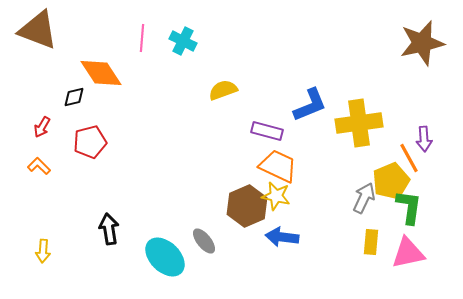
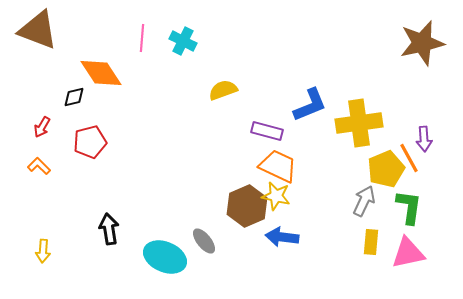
yellow pentagon: moved 5 px left, 12 px up
gray arrow: moved 3 px down
cyan ellipse: rotated 21 degrees counterclockwise
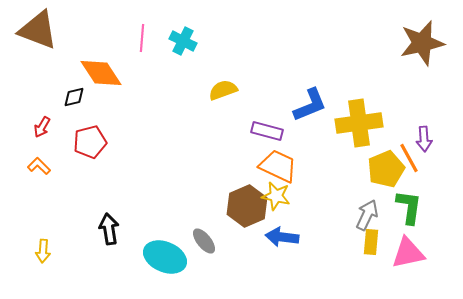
gray arrow: moved 3 px right, 14 px down
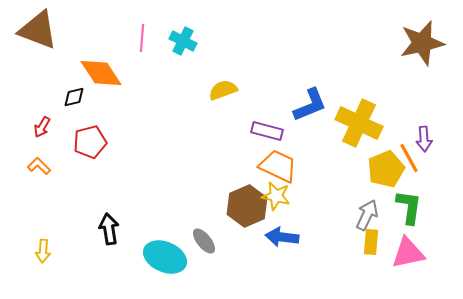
yellow cross: rotated 33 degrees clockwise
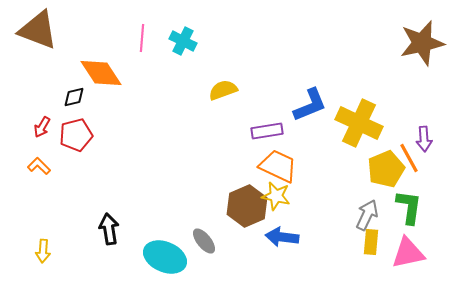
purple rectangle: rotated 24 degrees counterclockwise
red pentagon: moved 14 px left, 7 px up
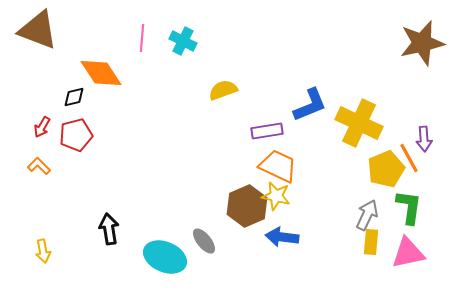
yellow arrow: rotated 15 degrees counterclockwise
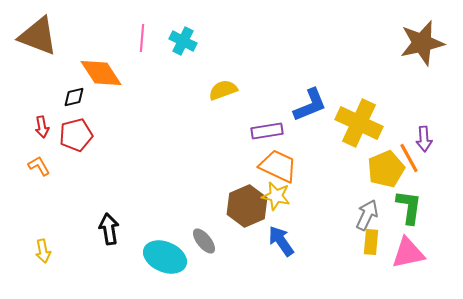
brown triangle: moved 6 px down
red arrow: rotated 40 degrees counterclockwise
orange L-shape: rotated 15 degrees clockwise
blue arrow: moved 1 px left, 4 px down; rotated 48 degrees clockwise
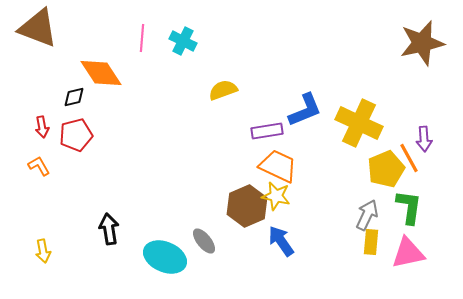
brown triangle: moved 8 px up
blue L-shape: moved 5 px left, 5 px down
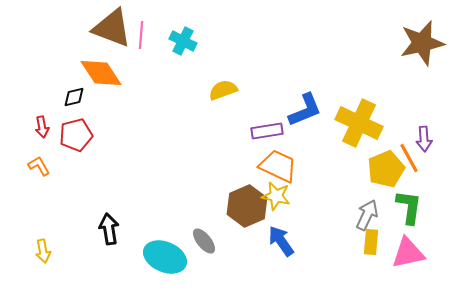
brown triangle: moved 74 px right
pink line: moved 1 px left, 3 px up
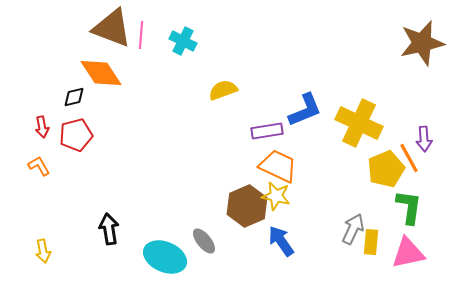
gray arrow: moved 14 px left, 14 px down
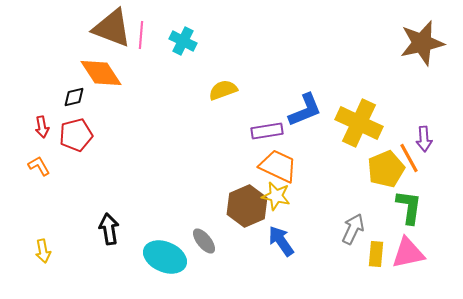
yellow rectangle: moved 5 px right, 12 px down
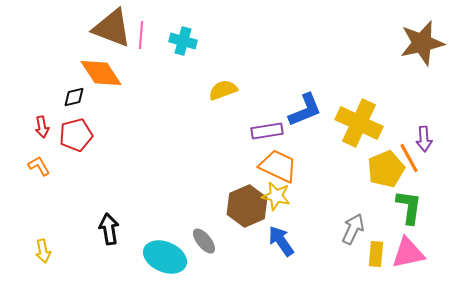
cyan cross: rotated 12 degrees counterclockwise
